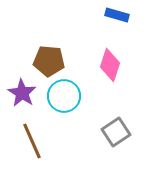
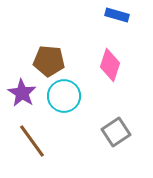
brown line: rotated 12 degrees counterclockwise
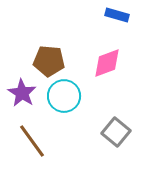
pink diamond: moved 3 px left, 2 px up; rotated 52 degrees clockwise
gray square: rotated 16 degrees counterclockwise
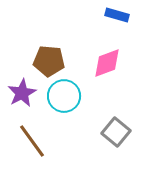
purple star: rotated 12 degrees clockwise
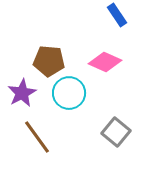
blue rectangle: rotated 40 degrees clockwise
pink diamond: moved 2 px left, 1 px up; rotated 44 degrees clockwise
cyan circle: moved 5 px right, 3 px up
brown line: moved 5 px right, 4 px up
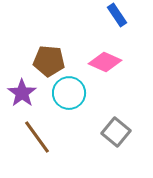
purple star: rotated 8 degrees counterclockwise
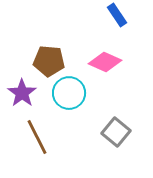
brown line: rotated 9 degrees clockwise
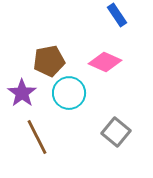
brown pentagon: rotated 16 degrees counterclockwise
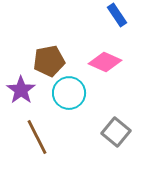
purple star: moved 1 px left, 3 px up
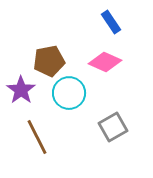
blue rectangle: moved 6 px left, 7 px down
gray square: moved 3 px left, 5 px up; rotated 20 degrees clockwise
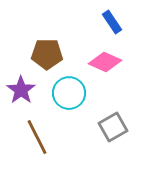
blue rectangle: moved 1 px right
brown pentagon: moved 2 px left, 7 px up; rotated 12 degrees clockwise
